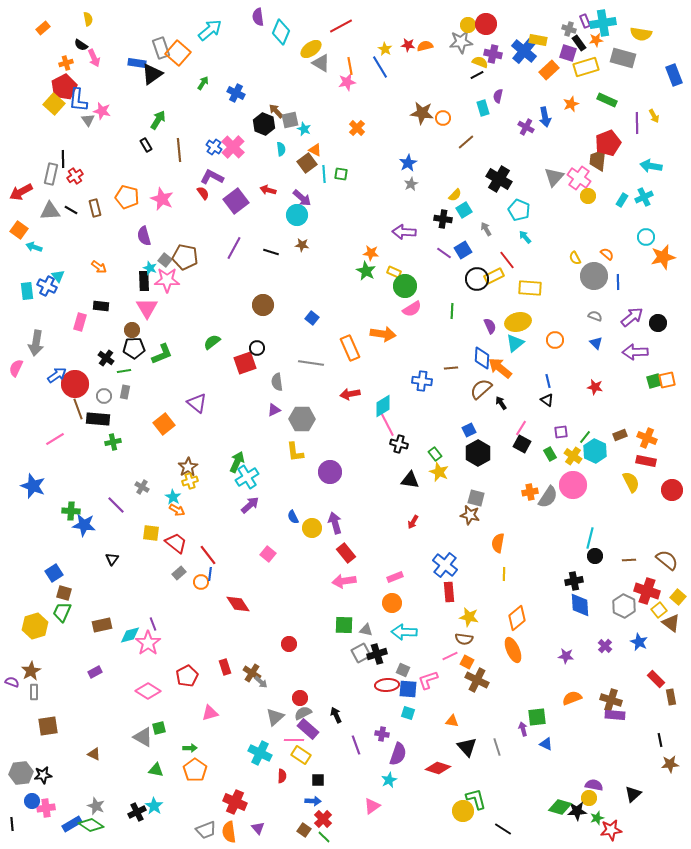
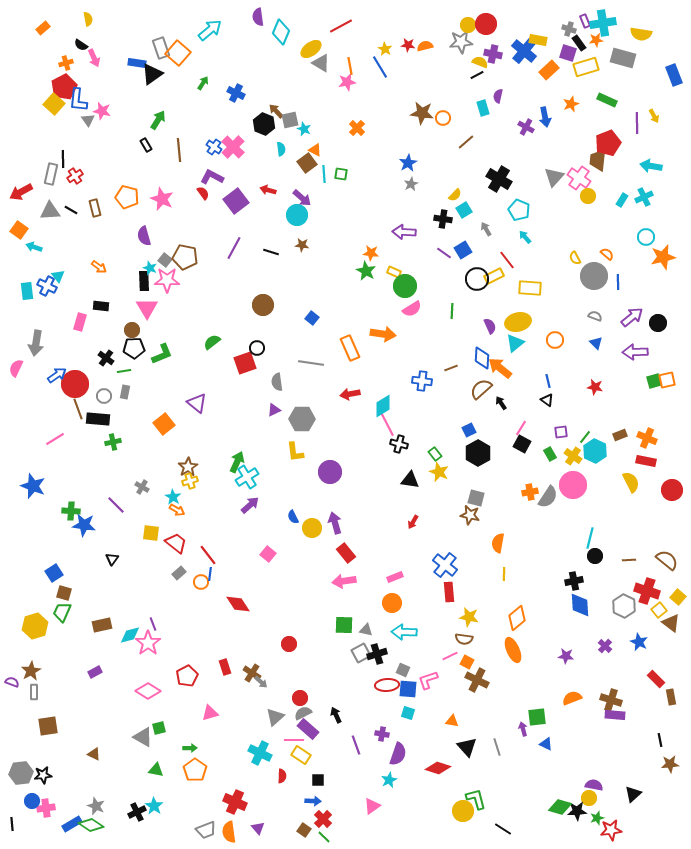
brown line at (451, 368): rotated 16 degrees counterclockwise
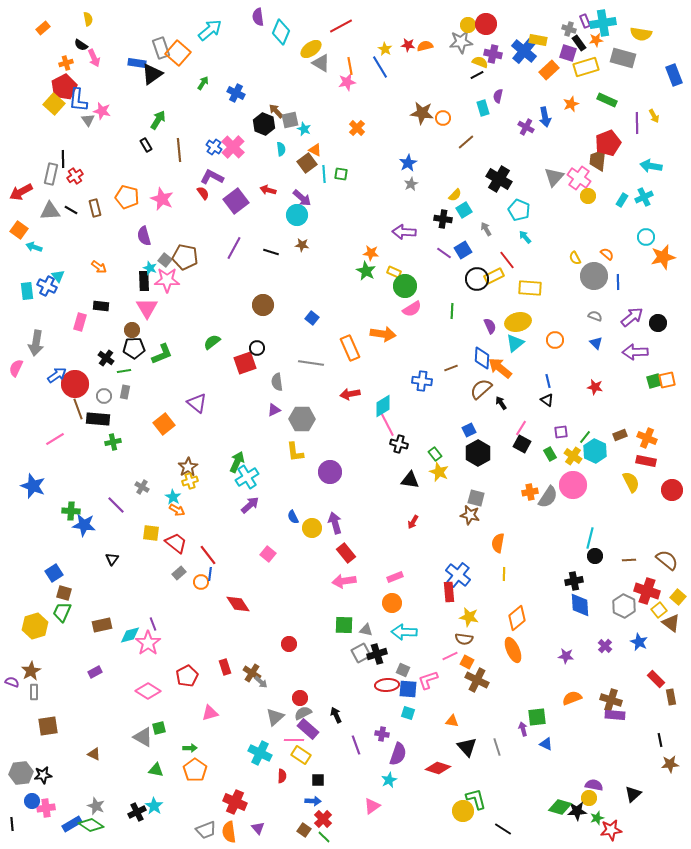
blue cross at (445, 565): moved 13 px right, 10 px down
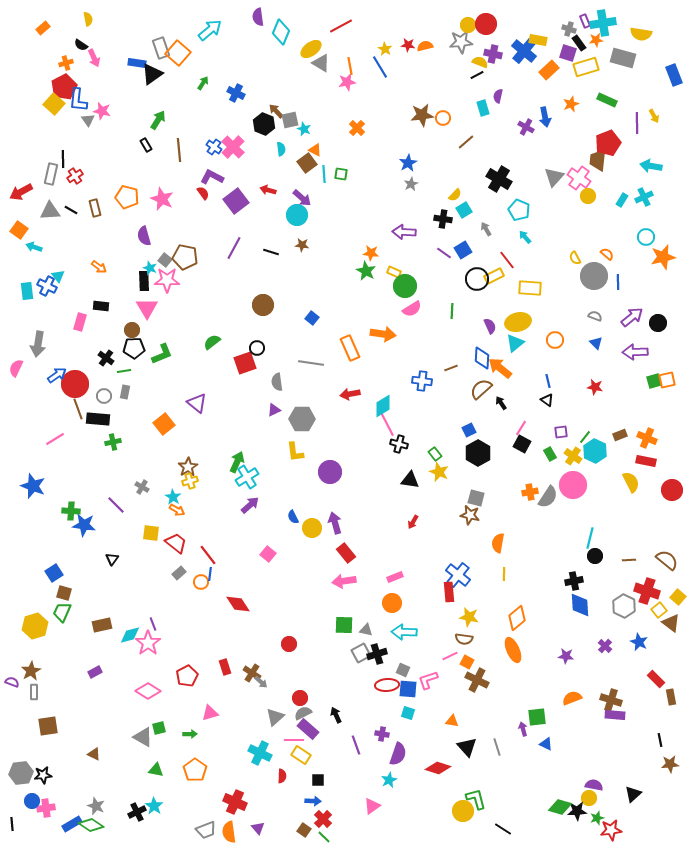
brown star at (422, 113): moved 2 px down; rotated 15 degrees counterclockwise
gray arrow at (36, 343): moved 2 px right, 1 px down
green arrow at (190, 748): moved 14 px up
